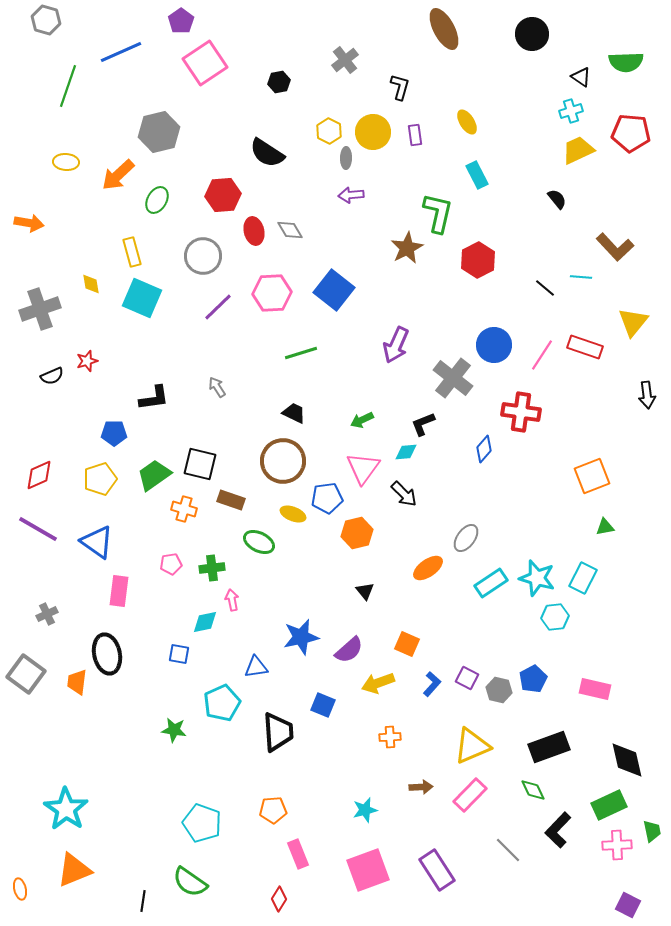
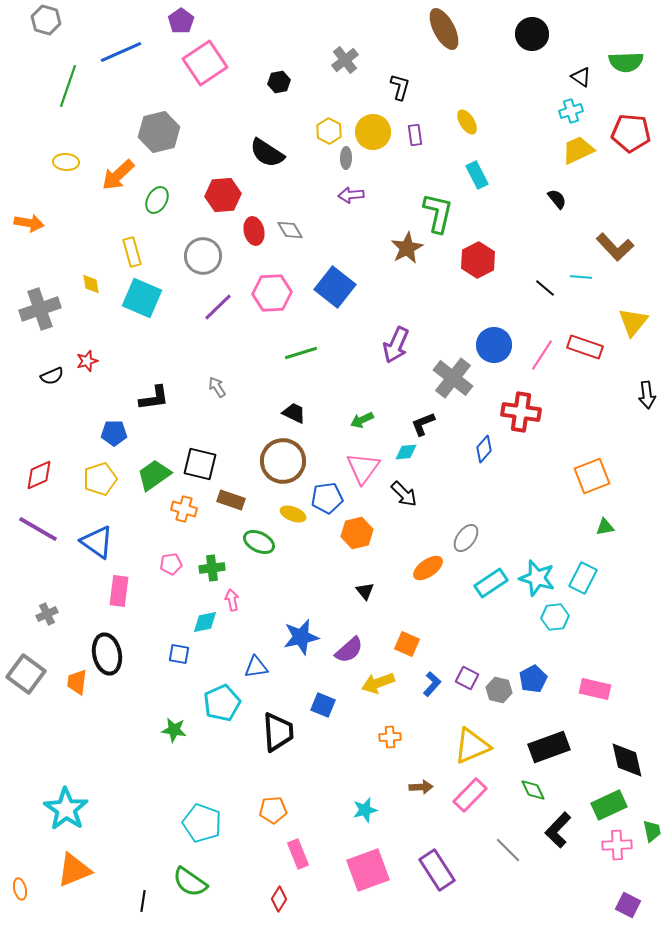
blue square at (334, 290): moved 1 px right, 3 px up
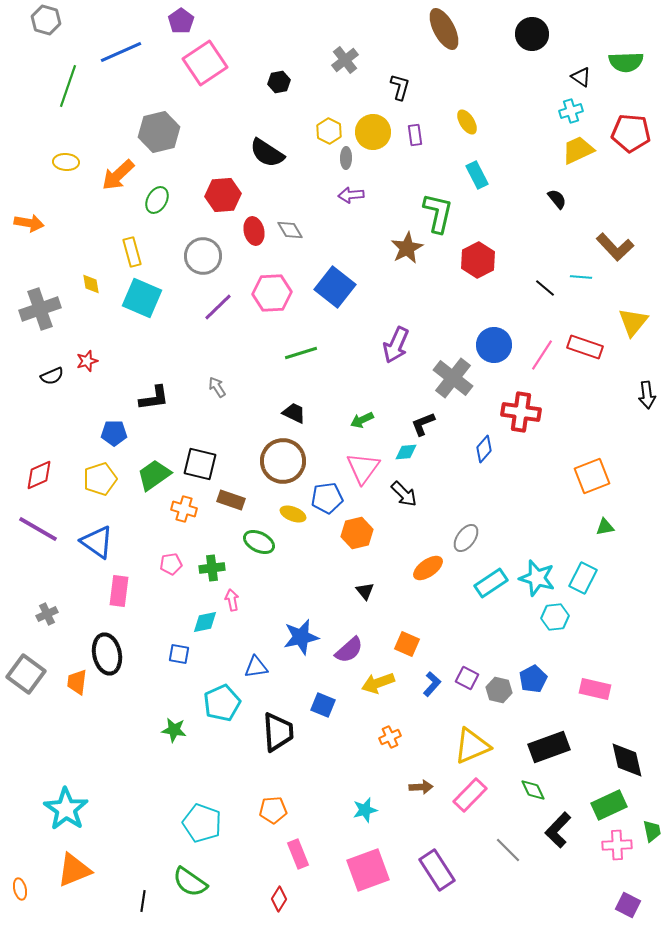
orange cross at (390, 737): rotated 20 degrees counterclockwise
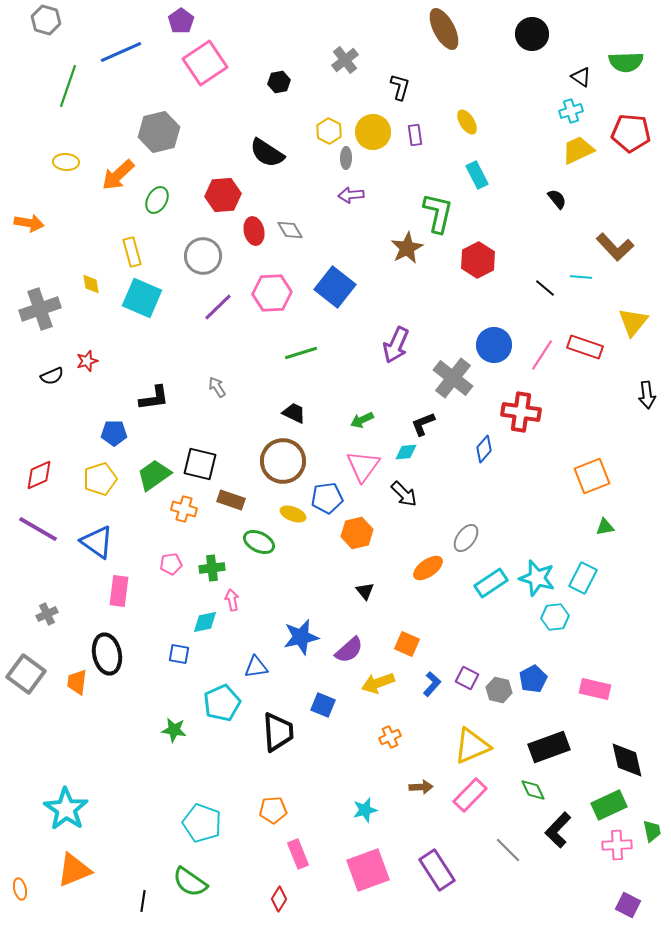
pink triangle at (363, 468): moved 2 px up
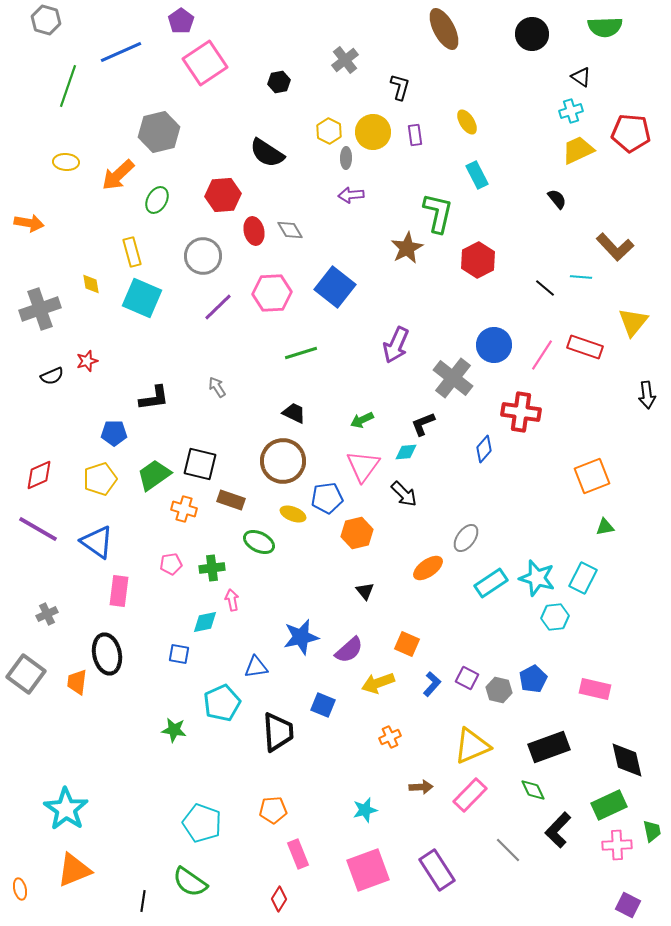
green semicircle at (626, 62): moved 21 px left, 35 px up
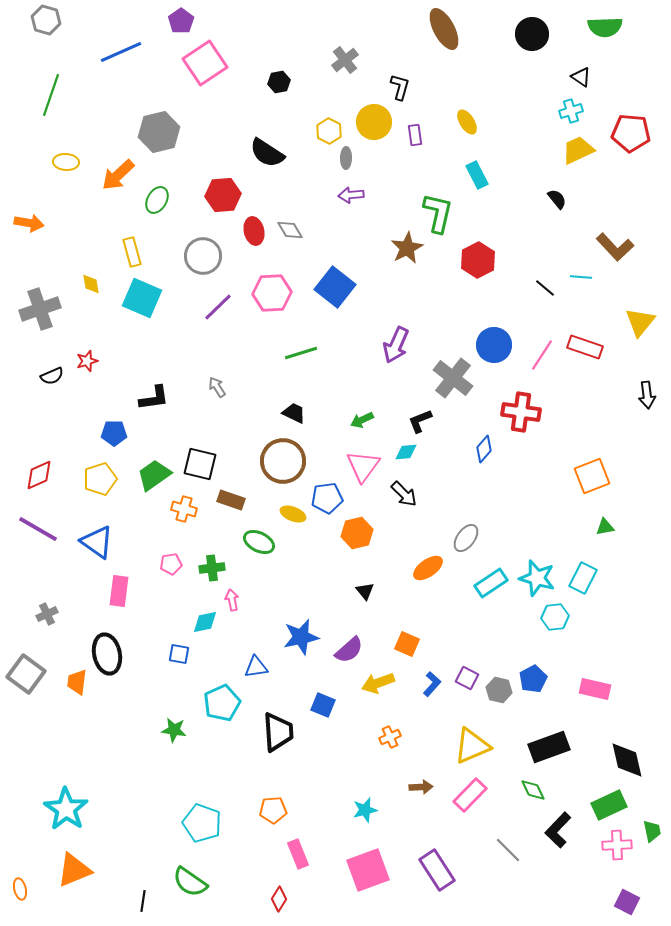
green line at (68, 86): moved 17 px left, 9 px down
yellow circle at (373, 132): moved 1 px right, 10 px up
yellow triangle at (633, 322): moved 7 px right
black L-shape at (423, 424): moved 3 px left, 3 px up
purple square at (628, 905): moved 1 px left, 3 px up
